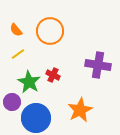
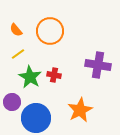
red cross: moved 1 px right; rotated 16 degrees counterclockwise
green star: moved 1 px right, 5 px up
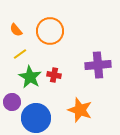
yellow line: moved 2 px right
purple cross: rotated 15 degrees counterclockwise
orange star: rotated 25 degrees counterclockwise
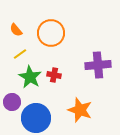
orange circle: moved 1 px right, 2 px down
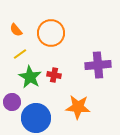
orange star: moved 2 px left, 3 px up; rotated 15 degrees counterclockwise
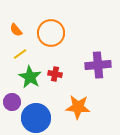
red cross: moved 1 px right, 1 px up
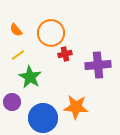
yellow line: moved 2 px left, 1 px down
red cross: moved 10 px right, 20 px up; rotated 24 degrees counterclockwise
orange star: moved 2 px left
blue circle: moved 7 px right
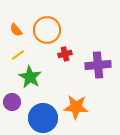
orange circle: moved 4 px left, 3 px up
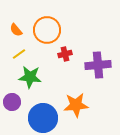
yellow line: moved 1 px right, 1 px up
green star: rotated 25 degrees counterclockwise
orange star: moved 2 px up; rotated 10 degrees counterclockwise
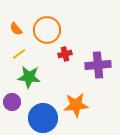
orange semicircle: moved 1 px up
green star: moved 1 px left
